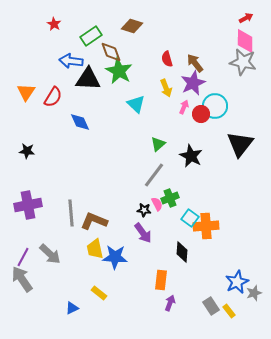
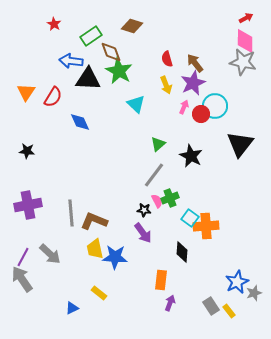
yellow arrow at (166, 88): moved 3 px up
pink semicircle at (157, 204): moved 3 px up
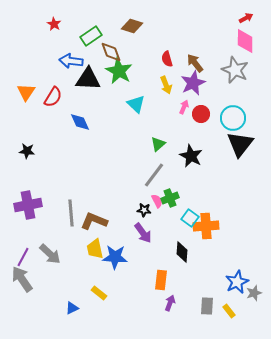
gray star at (243, 62): moved 8 px left, 8 px down; rotated 12 degrees clockwise
cyan circle at (215, 106): moved 18 px right, 12 px down
gray rectangle at (211, 306): moved 4 px left; rotated 36 degrees clockwise
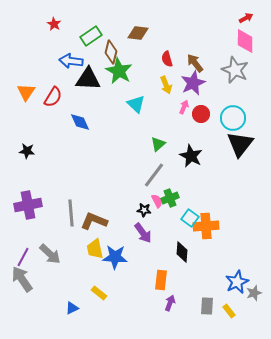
brown diamond at (132, 26): moved 6 px right, 7 px down; rotated 10 degrees counterclockwise
brown diamond at (111, 52): rotated 35 degrees clockwise
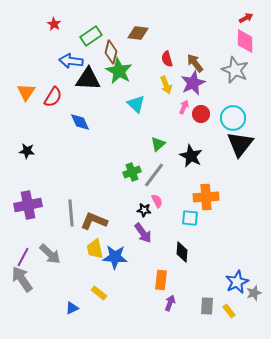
green cross at (170, 198): moved 38 px left, 26 px up
cyan square at (190, 218): rotated 30 degrees counterclockwise
orange cross at (206, 226): moved 29 px up
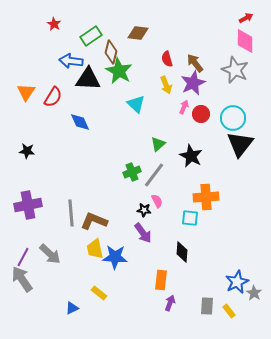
gray star at (254, 293): rotated 21 degrees counterclockwise
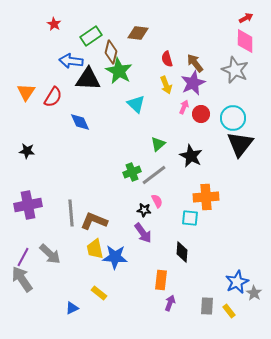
gray line at (154, 175): rotated 16 degrees clockwise
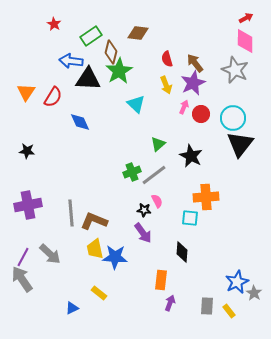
green star at (119, 71): rotated 12 degrees clockwise
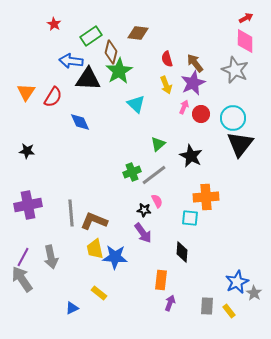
gray arrow at (50, 254): moved 1 px right, 3 px down; rotated 35 degrees clockwise
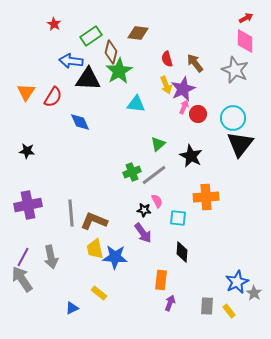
purple star at (193, 83): moved 10 px left, 6 px down
cyan triangle at (136, 104): rotated 36 degrees counterclockwise
red circle at (201, 114): moved 3 px left
cyan square at (190, 218): moved 12 px left
